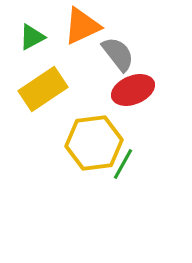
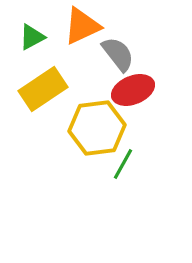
yellow hexagon: moved 3 px right, 15 px up
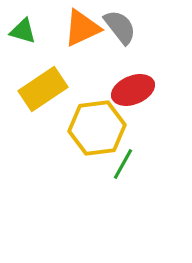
orange triangle: moved 2 px down
green triangle: moved 9 px left, 6 px up; rotated 44 degrees clockwise
gray semicircle: moved 2 px right, 27 px up
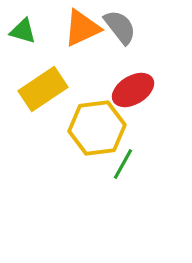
red ellipse: rotated 9 degrees counterclockwise
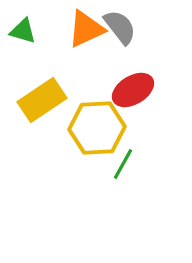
orange triangle: moved 4 px right, 1 px down
yellow rectangle: moved 1 px left, 11 px down
yellow hexagon: rotated 4 degrees clockwise
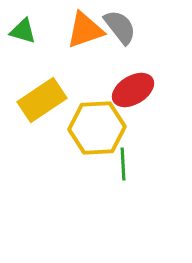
orange triangle: moved 1 px left, 1 px down; rotated 6 degrees clockwise
green line: rotated 32 degrees counterclockwise
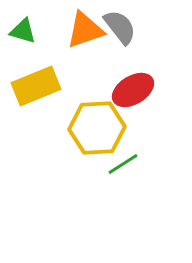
yellow rectangle: moved 6 px left, 14 px up; rotated 12 degrees clockwise
green line: rotated 60 degrees clockwise
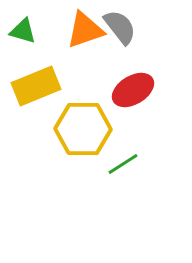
yellow hexagon: moved 14 px left, 1 px down; rotated 4 degrees clockwise
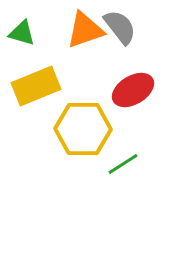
green triangle: moved 1 px left, 2 px down
